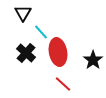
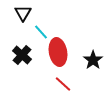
black cross: moved 4 px left, 2 px down
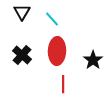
black triangle: moved 1 px left, 1 px up
cyan line: moved 11 px right, 13 px up
red ellipse: moved 1 px left, 1 px up; rotated 12 degrees clockwise
red line: rotated 48 degrees clockwise
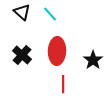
black triangle: rotated 18 degrees counterclockwise
cyan line: moved 2 px left, 5 px up
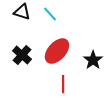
black triangle: rotated 24 degrees counterclockwise
red ellipse: rotated 40 degrees clockwise
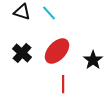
cyan line: moved 1 px left, 1 px up
black cross: moved 2 px up
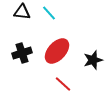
black triangle: rotated 12 degrees counterclockwise
black cross: rotated 30 degrees clockwise
black star: rotated 18 degrees clockwise
red line: rotated 48 degrees counterclockwise
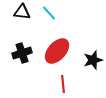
red line: rotated 42 degrees clockwise
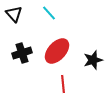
black triangle: moved 8 px left, 2 px down; rotated 42 degrees clockwise
